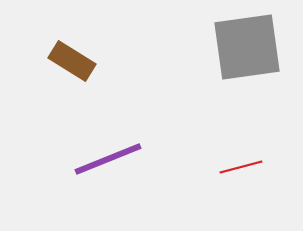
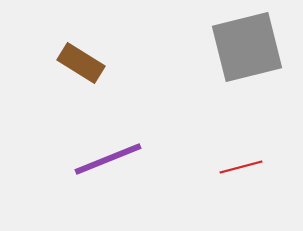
gray square: rotated 6 degrees counterclockwise
brown rectangle: moved 9 px right, 2 px down
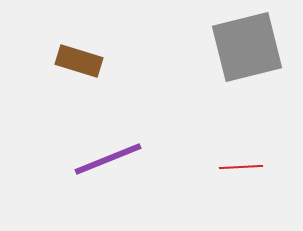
brown rectangle: moved 2 px left, 2 px up; rotated 15 degrees counterclockwise
red line: rotated 12 degrees clockwise
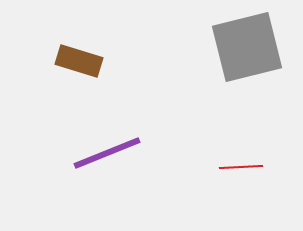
purple line: moved 1 px left, 6 px up
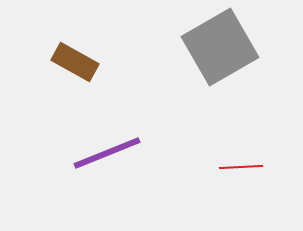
gray square: moved 27 px left; rotated 16 degrees counterclockwise
brown rectangle: moved 4 px left, 1 px down; rotated 12 degrees clockwise
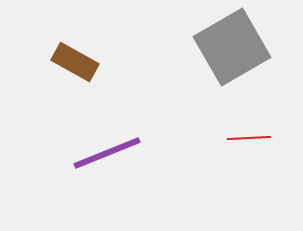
gray square: moved 12 px right
red line: moved 8 px right, 29 px up
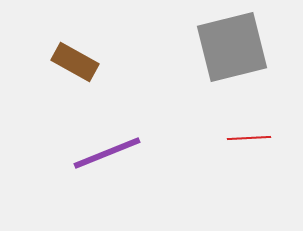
gray square: rotated 16 degrees clockwise
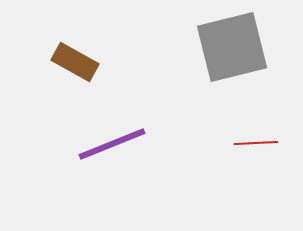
red line: moved 7 px right, 5 px down
purple line: moved 5 px right, 9 px up
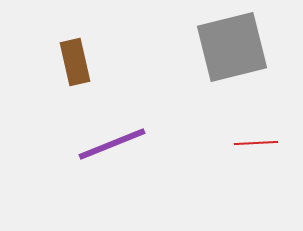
brown rectangle: rotated 48 degrees clockwise
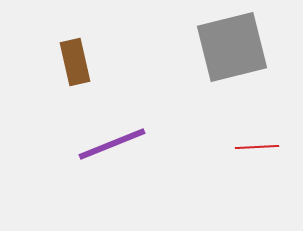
red line: moved 1 px right, 4 px down
